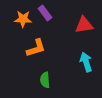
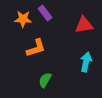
cyan arrow: rotated 30 degrees clockwise
green semicircle: rotated 35 degrees clockwise
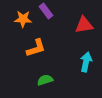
purple rectangle: moved 1 px right, 2 px up
green semicircle: rotated 42 degrees clockwise
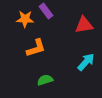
orange star: moved 2 px right
cyan arrow: rotated 30 degrees clockwise
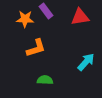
red triangle: moved 4 px left, 8 px up
green semicircle: rotated 21 degrees clockwise
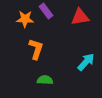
orange L-shape: moved 1 px down; rotated 55 degrees counterclockwise
